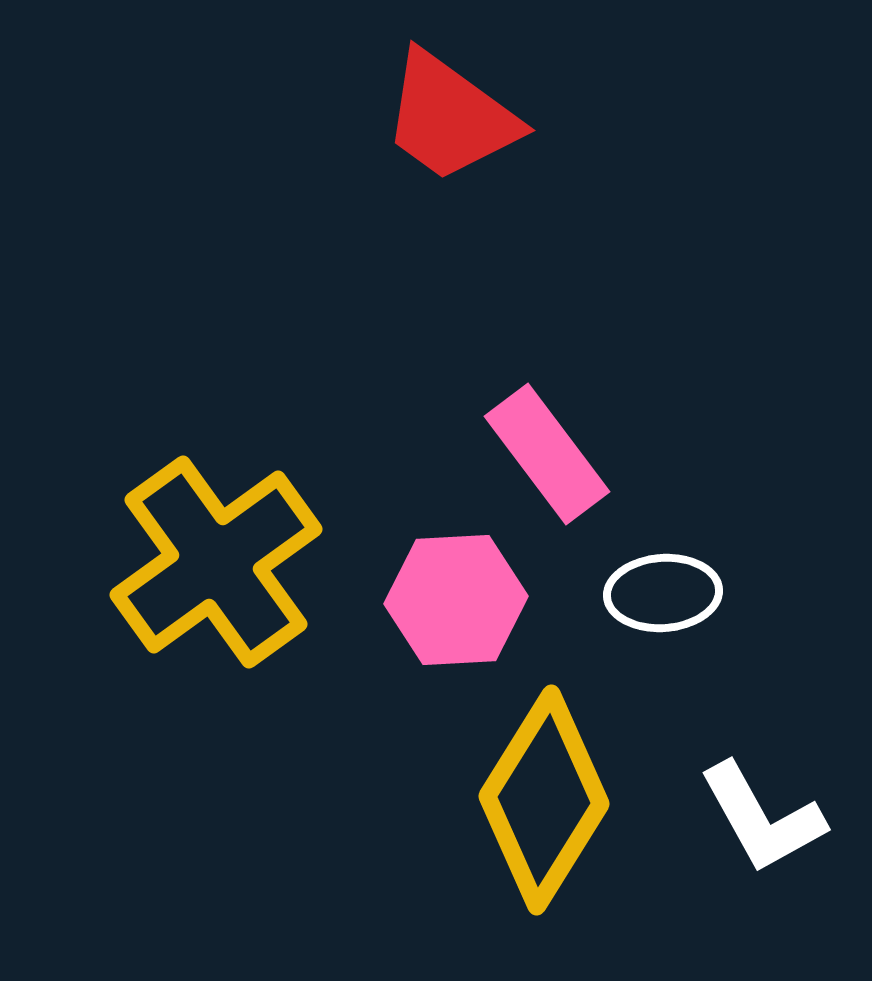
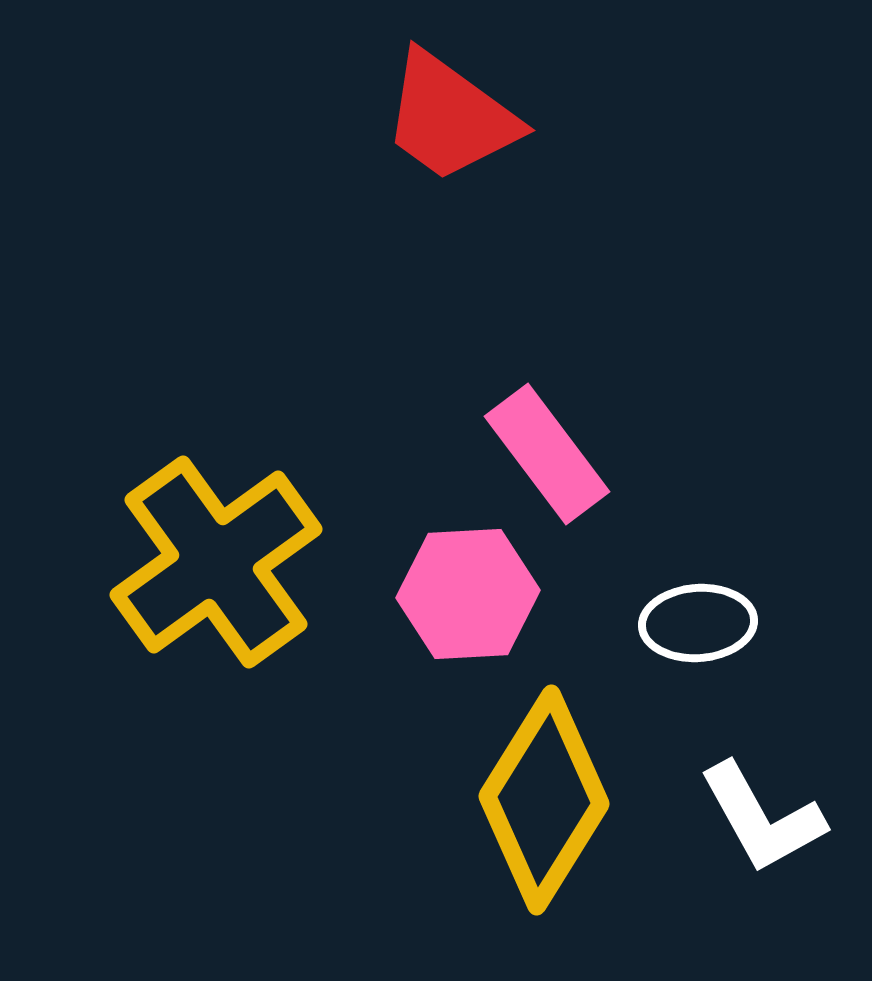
white ellipse: moved 35 px right, 30 px down
pink hexagon: moved 12 px right, 6 px up
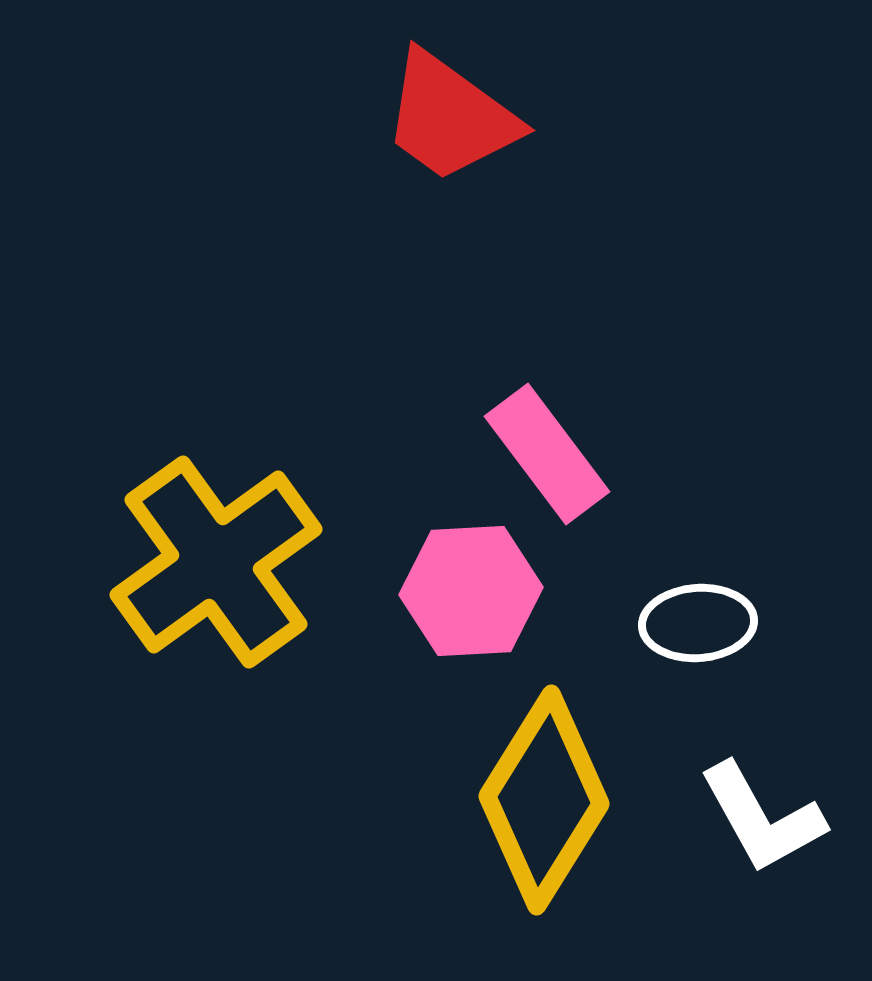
pink hexagon: moved 3 px right, 3 px up
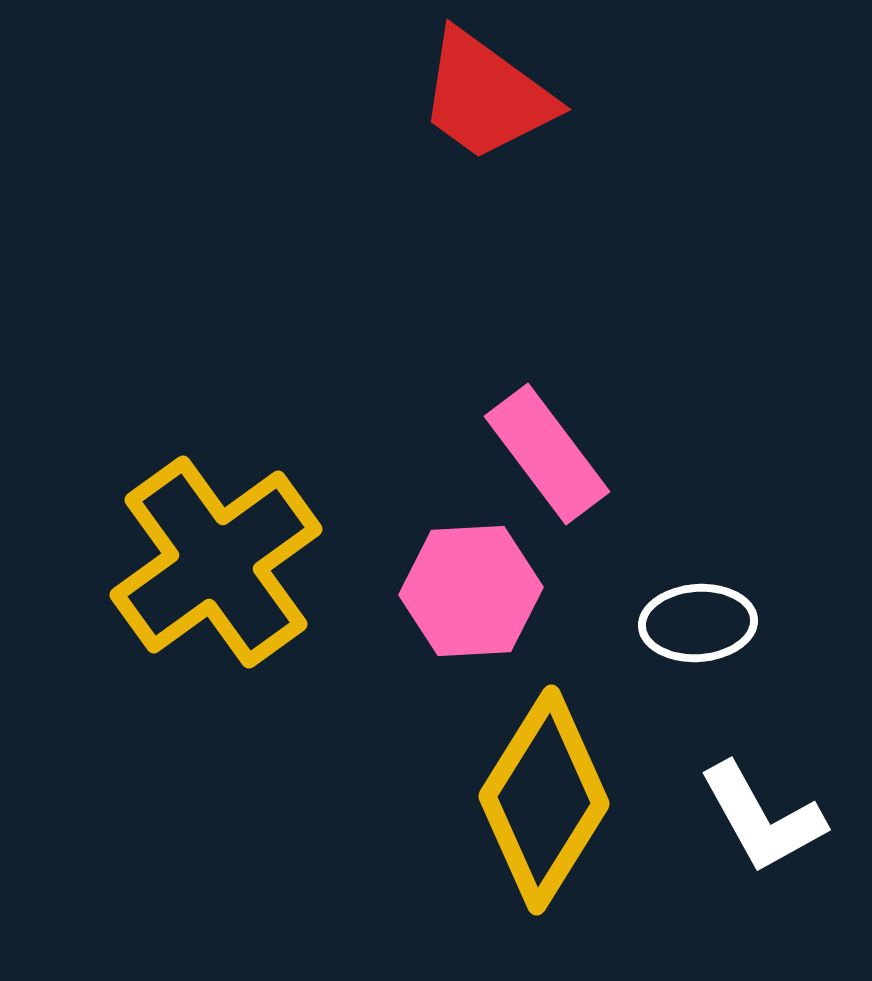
red trapezoid: moved 36 px right, 21 px up
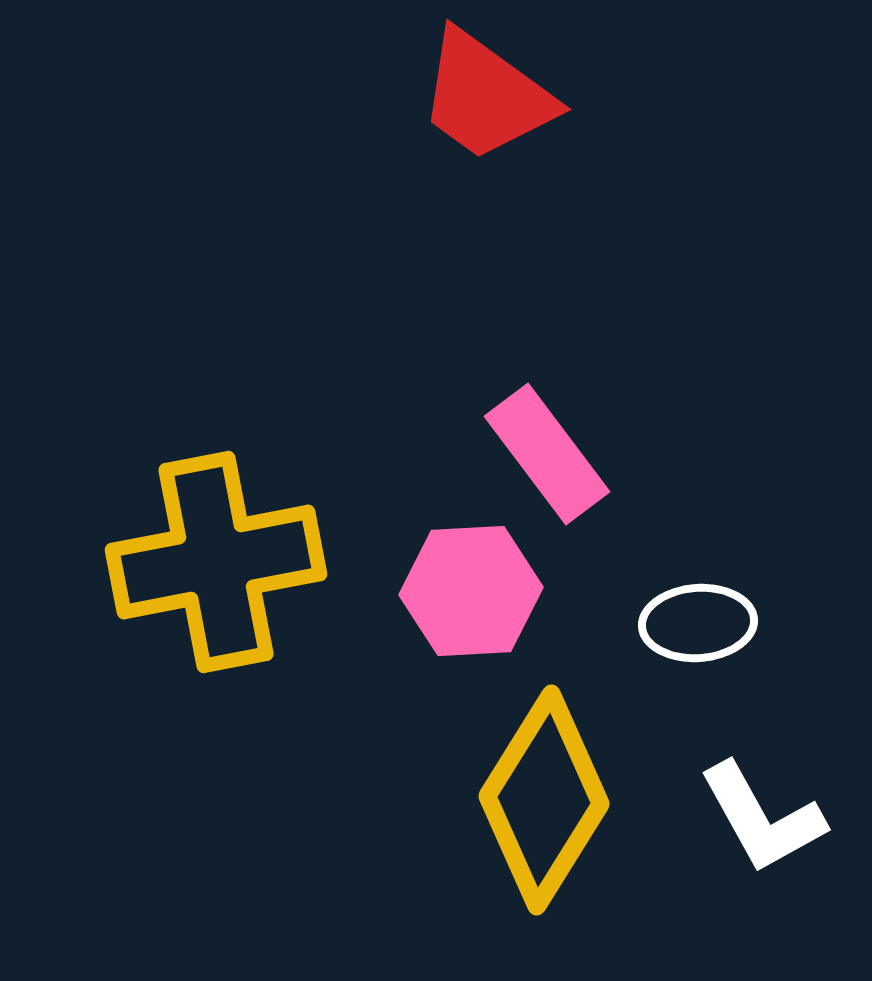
yellow cross: rotated 25 degrees clockwise
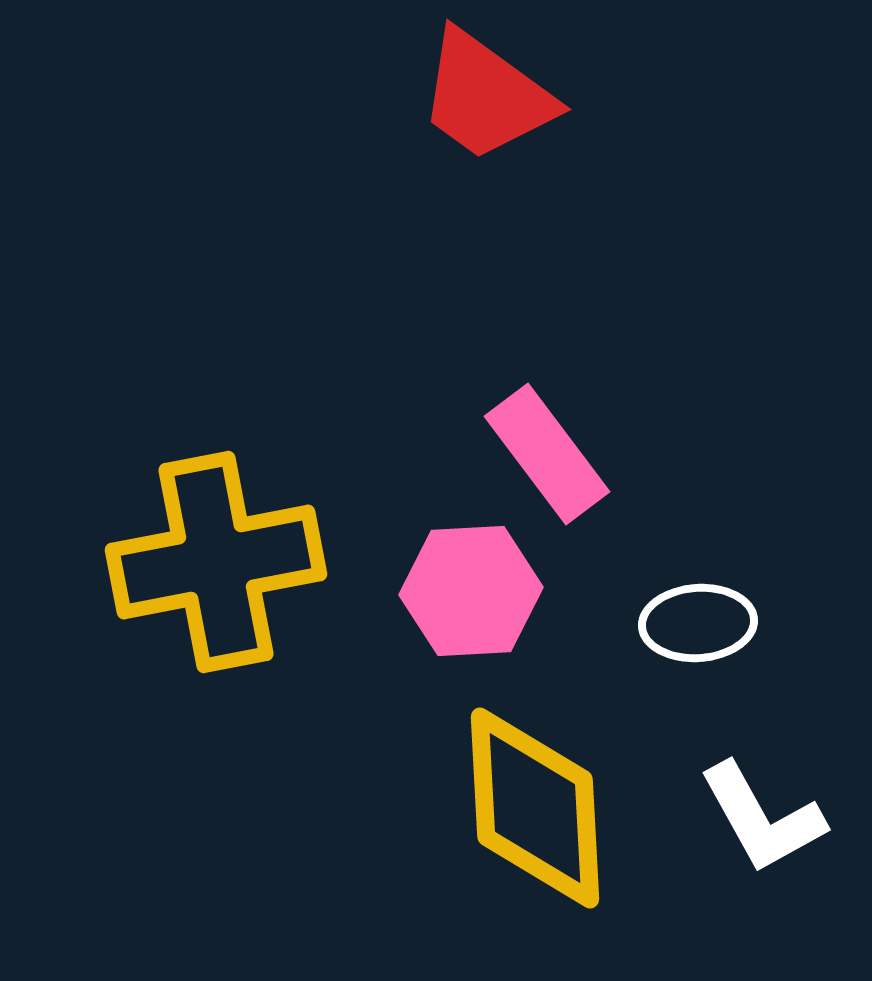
yellow diamond: moved 9 px left, 8 px down; rotated 35 degrees counterclockwise
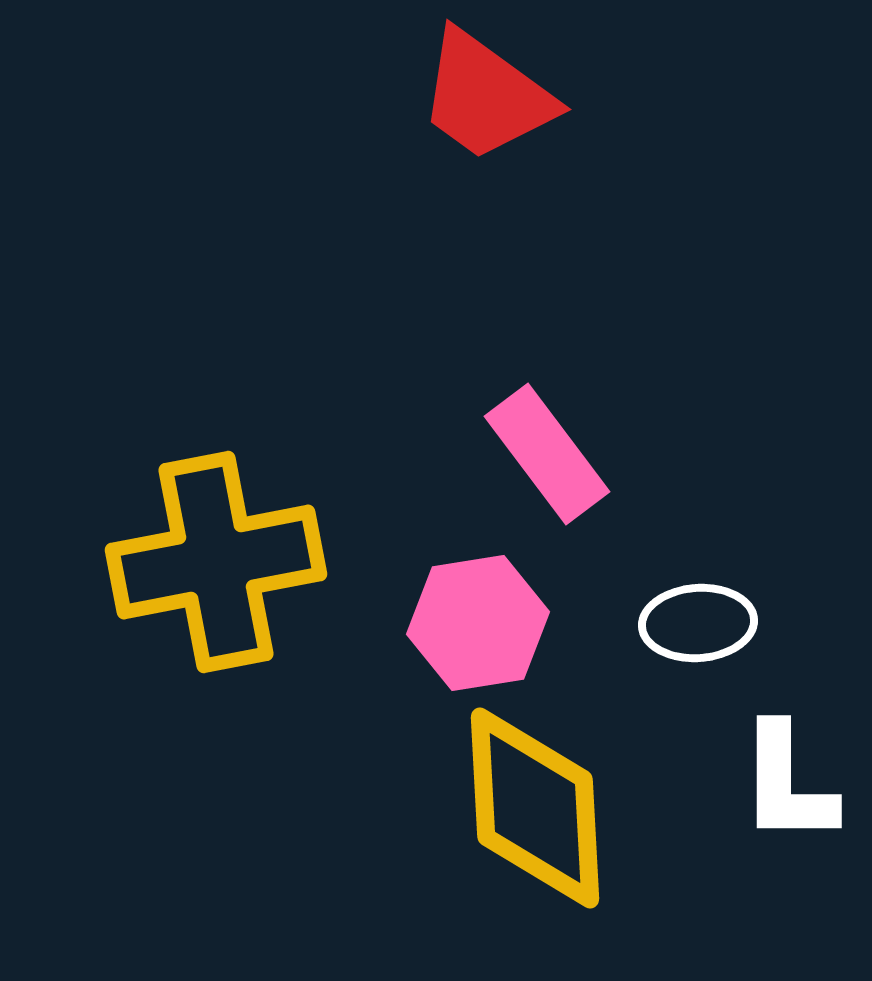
pink hexagon: moved 7 px right, 32 px down; rotated 6 degrees counterclockwise
white L-shape: moved 25 px right, 34 px up; rotated 29 degrees clockwise
